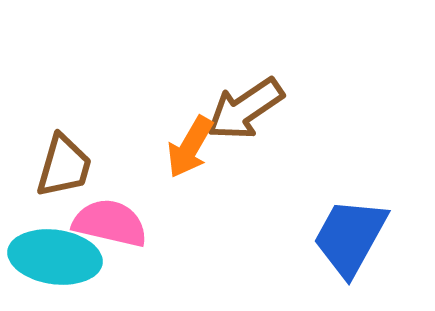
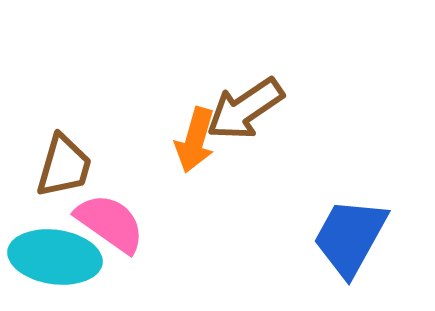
orange arrow: moved 5 px right, 7 px up; rotated 14 degrees counterclockwise
pink semicircle: rotated 22 degrees clockwise
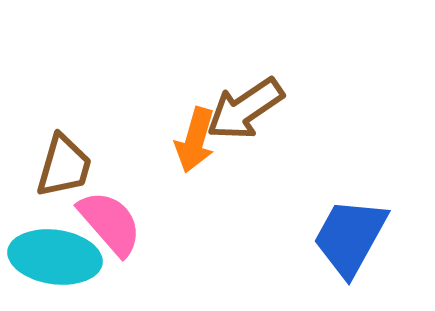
pink semicircle: rotated 14 degrees clockwise
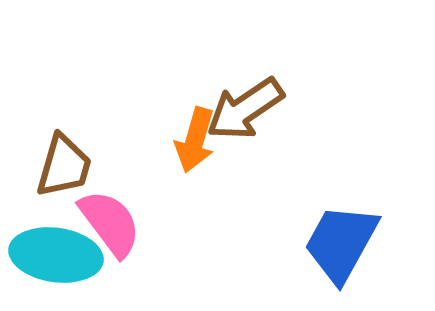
pink semicircle: rotated 4 degrees clockwise
blue trapezoid: moved 9 px left, 6 px down
cyan ellipse: moved 1 px right, 2 px up
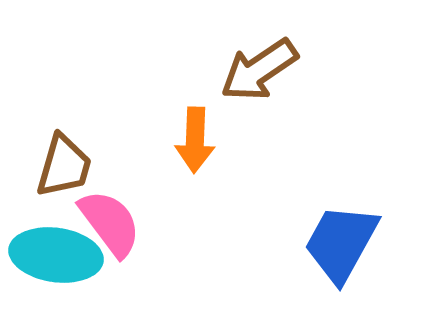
brown arrow: moved 14 px right, 39 px up
orange arrow: rotated 14 degrees counterclockwise
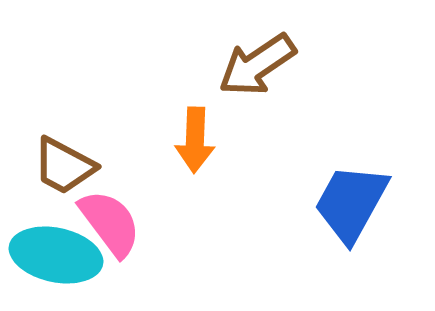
brown arrow: moved 2 px left, 5 px up
brown trapezoid: rotated 102 degrees clockwise
blue trapezoid: moved 10 px right, 40 px up
cyan ellipse: rotated 4 degrees clockwise
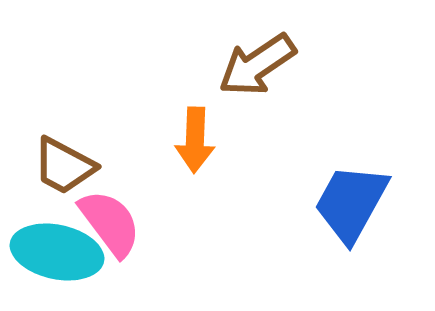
cyan ellipse: moved 1 px right, 3 px up
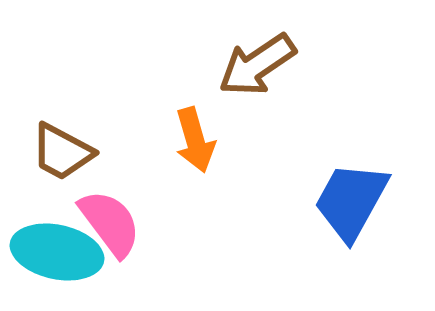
orange arrow: rotated 18 degrees counterclockwise
brown trapezoid: moved 2 px left, 14 px up
blue trapezoid: moved 2 px up
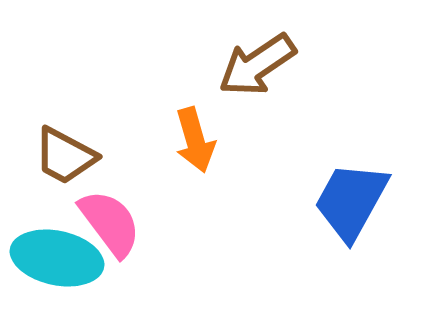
brown trapezoid: moved 3 px right, 4 px down
cyan ellipse: moved 6 px down
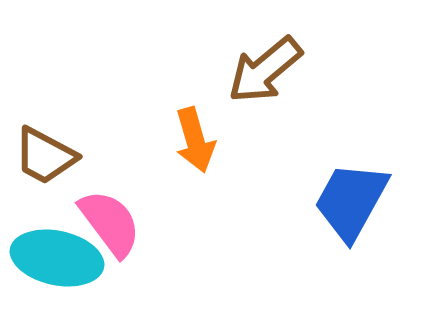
brown arrow: moved 8 px right, 5 px down; rotated 6 degrees counterclockwise
brown trapezoid: moved 20 px left
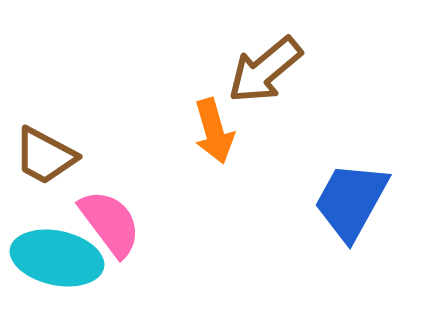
orange arrow: moved 19 px right, 9 px up
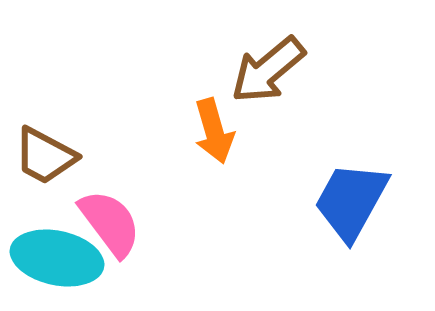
brown arrow: moved 3 px right
